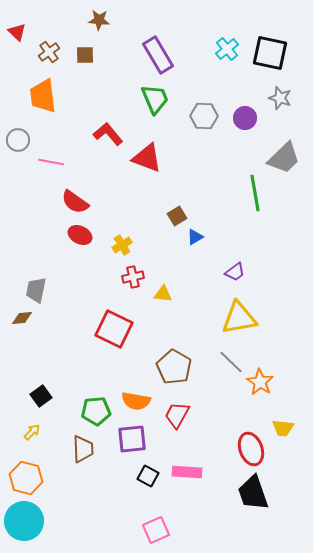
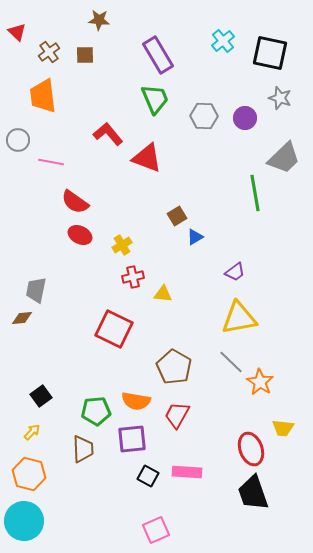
cyan cross at (227, 49): moved 4 px left, 8 px up
orange hexagon at (26, 478): moved 3 px right, 4 px up
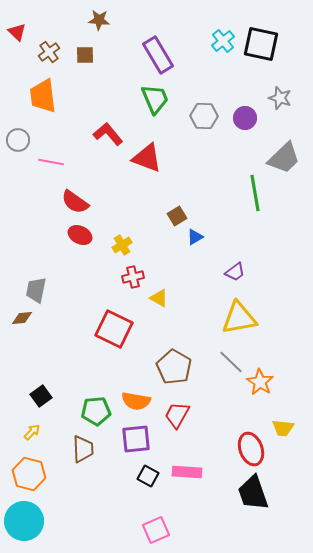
black square at (270, 53): moved 9 px left, 9 px up
yellow triangle at (163, 294): moved 4 px left, 4 px down; rotated 24 degrees clockwise
purple square at (132, 439): moved 4 px right
